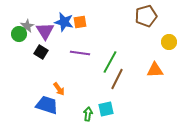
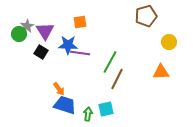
blue star: moved 4 px right, 23 px down; rotated 12 degrees counterclockwise
orange triangle: moved 6 px right, 2 px down
blue trapezoid: moved 18 px right
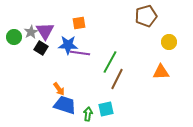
orange square: moved 1 px left, 1 px down
gray star: moved 4 px right, 6 px down
green circle: moved 5 px left, 3 px down
black square: moved 4 px up
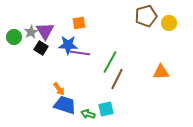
yellow circle: moved 19 px up
green arrow: rotated 80 degrees counterclockwise
